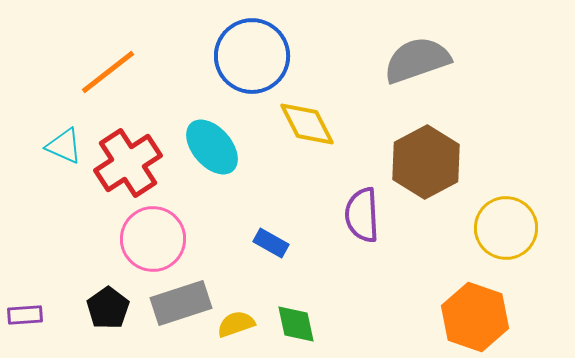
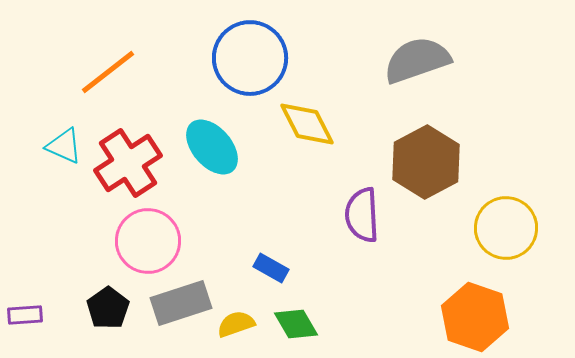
blue circle: moved 2 px left, 2 px down
pink circle: moved 5 px left, 2 px down
blue rectangle: moved 25 px down
green diamond: rotated 18 degrees counterclockwise
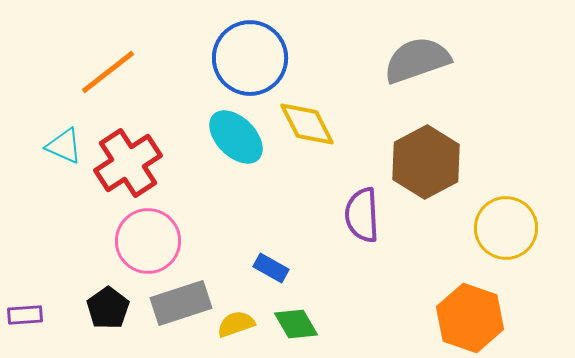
cyan ellipse: moved 24 px right, 10 px up; rotated 4 degrees counterclockwise
orange hexagon: moved 5 px left, 1 px down
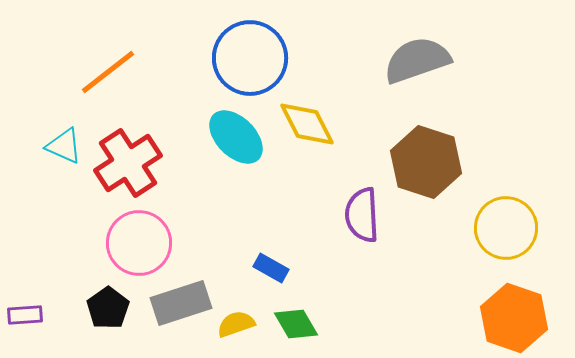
brown hexagon: rotated 14 degrees counterclockwise
pink circle: moved 9 px left, 2 px down
orange hexagon: moved 44 px right
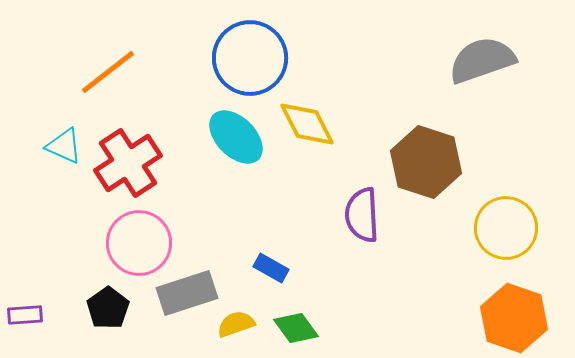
gray semicircle: moved 65 px right
gray rectangle: moved 6 px right, 10 px up
green diamond: moved 4 px down; rotated 6 degrees counterclockwise
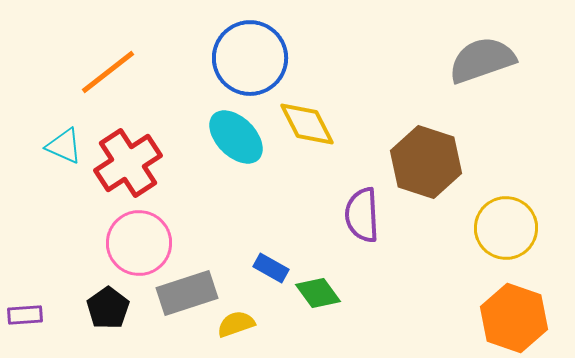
green diamond: moved 22 px right, 35 px up
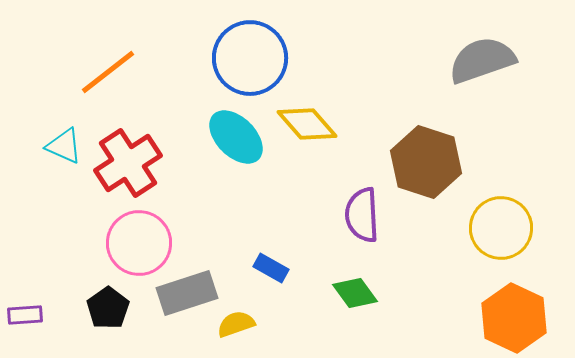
yellow diamond: rotated 14 degrees counterclockwise
yellow circle: moved 5 px left
green diamond: moved 37 px right
orange hexagon: rotated 6 degrees clockwise
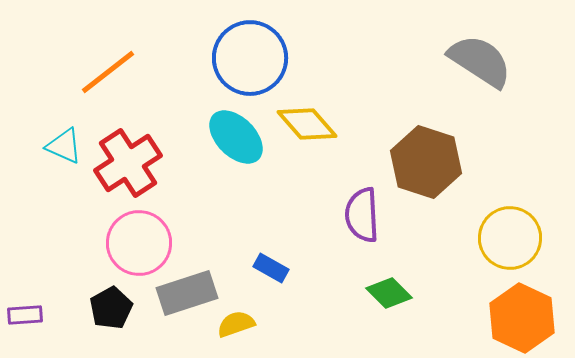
gray semicircle: moved 2 px left, 1 px down; rotated 52 degrees clockwise
yellow circle: moved 9 px right, 10 px down
green diamond: moved 34 px right; rotated 9 degrees counterclockwise
black pentagon: moved 3 px right; rotated 6 degrees clockwise
orange hexagon: moved 8 px right
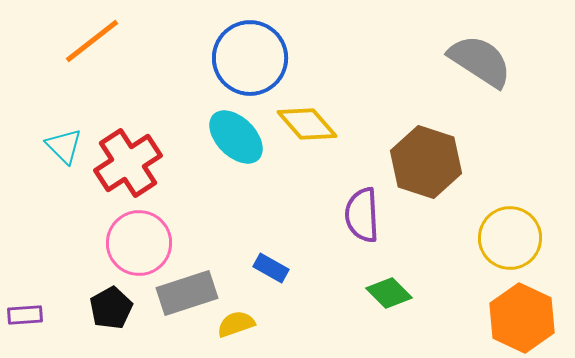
orange line: moved 16 px left, 31 px up
cyan triangle: rotated 21 degrees clockwise
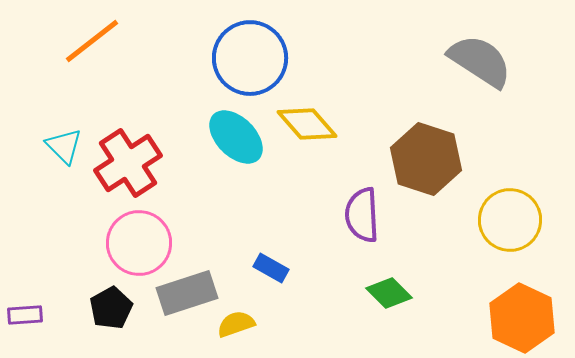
brown hexagon: moved 3 px up
yellow circle: moved 18 px up
